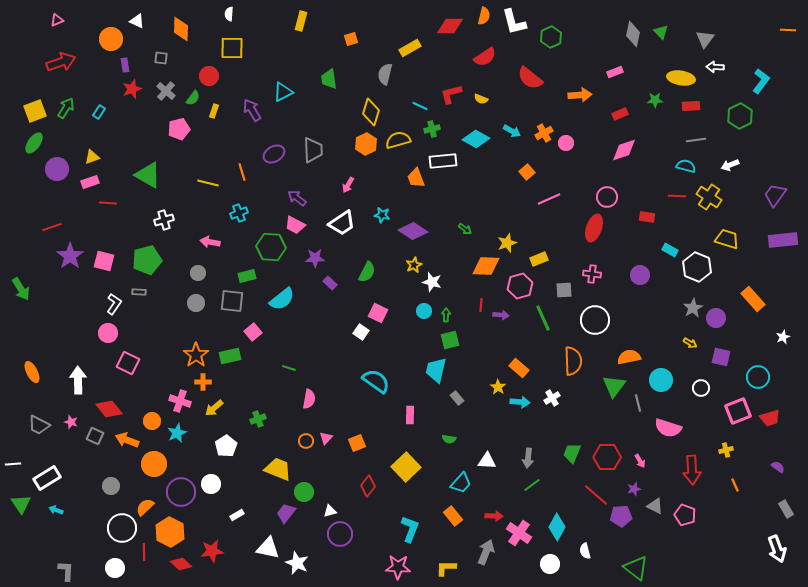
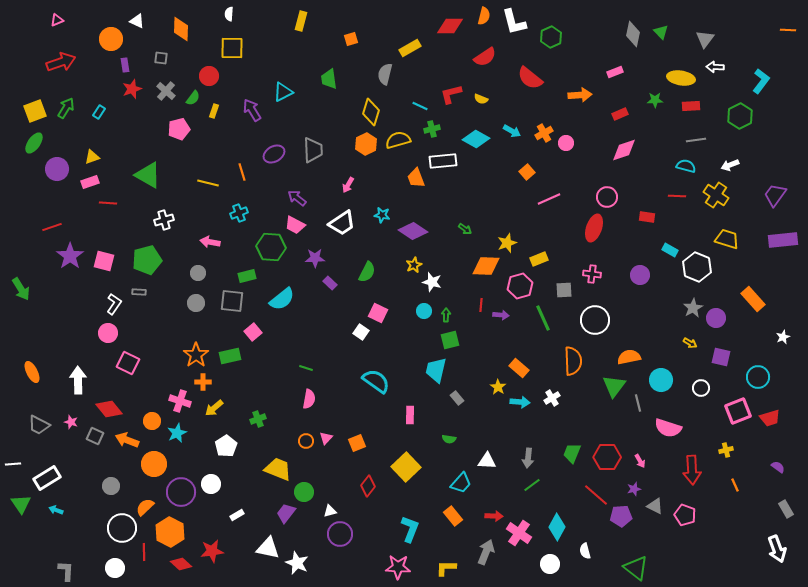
yellow cross at (709, 197): moved 7 px right, 2 px up
green line at (289, 368): moved 17 px right
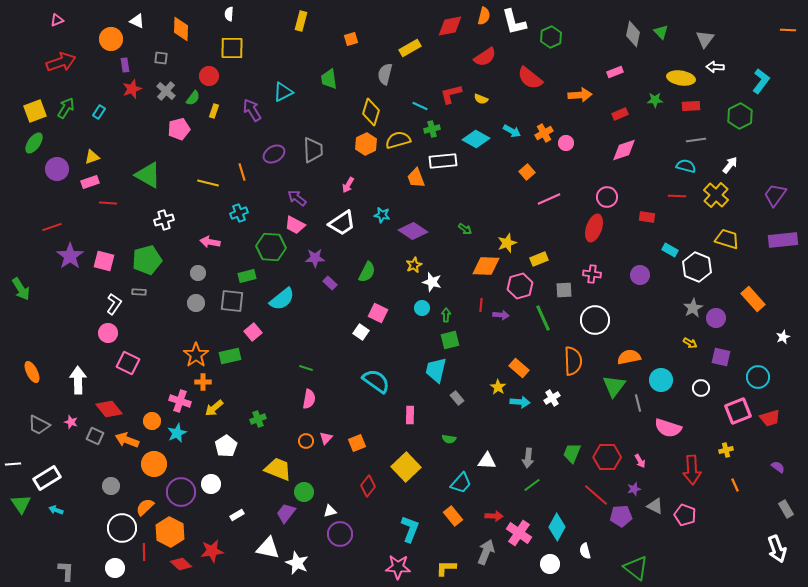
red diamond at (450, 26): rotated 12 degrees counterclockwise
white arrow at (730, 165): rotated 150 degrees clockwise
yellow cross at (716, 195): rotated 10 degrees clockwise
cyan circle at (424, 311): moved 2 px left, 3 px up
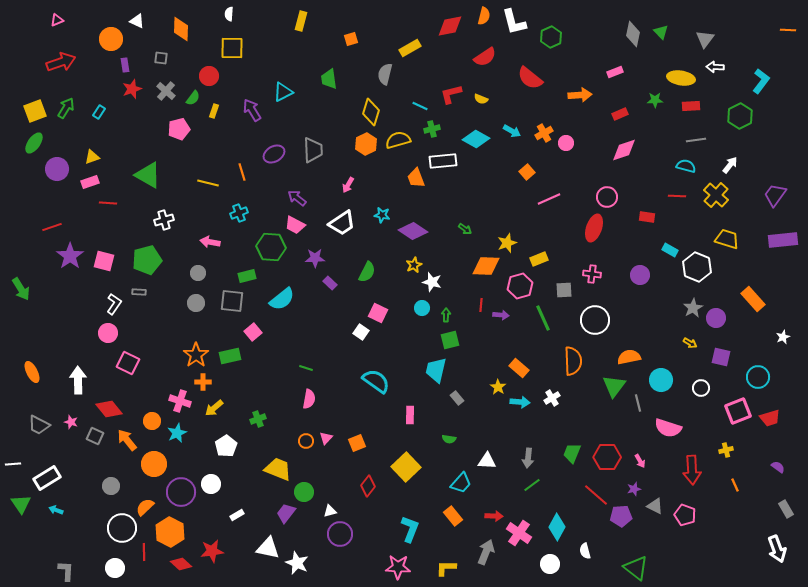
orange arrow at (127, 440): rotated 30 degrees clockwise
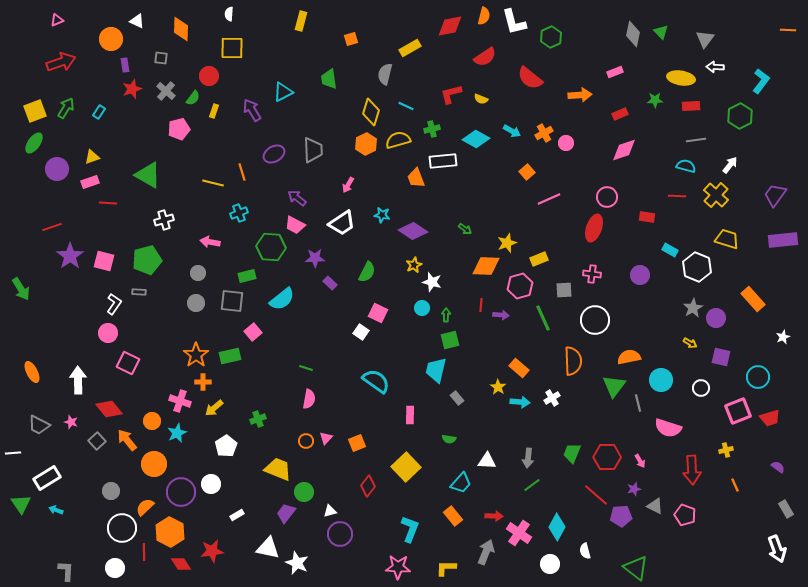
cyan line at (420, 106): moved 14 px left
yellow line at (208, 183): moved 5 px right
gray square at (95, 436): moved 2 px right, 5 px down; rotated 24 degrees clockwise
white line at (13, 464): moved 11 px up
gray circle at (111, 486): moved 5 px down
red diamond at (181, 564): rotated 15 degrees clockwise
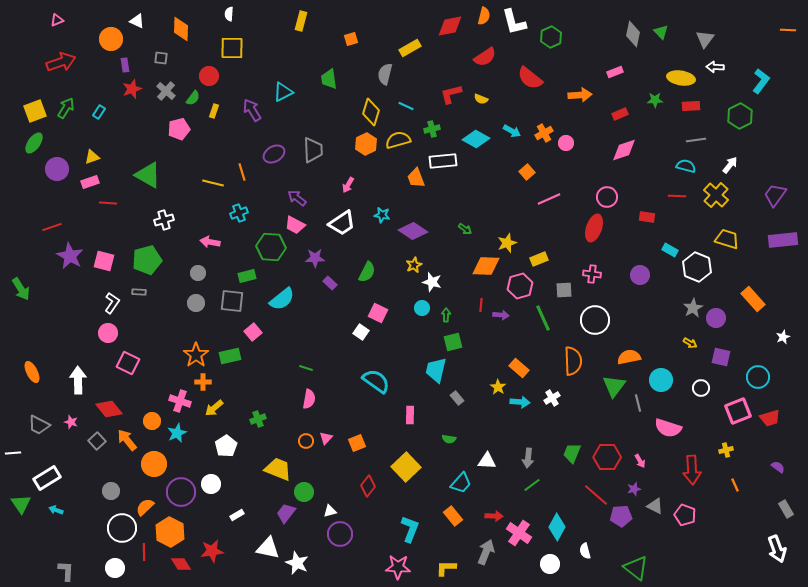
purple star at (70, 256): rotated 8 degrees counterclockwise
white L-shape at (114, 304): moved 2 px left, 1 px up
green square at (450, 340): moved 3 px right, 2 px down
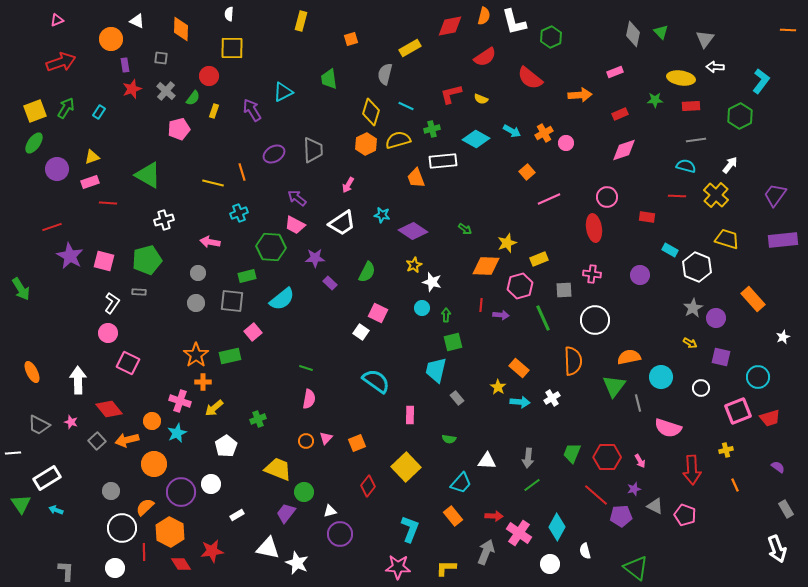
red ellipse at (594, 228): rotated 28 degrees counterclockwise
cyan circle at (661, 380): moved 3 px up
orange arrow at (127, 440): rotated 65 degrees counterclockwise
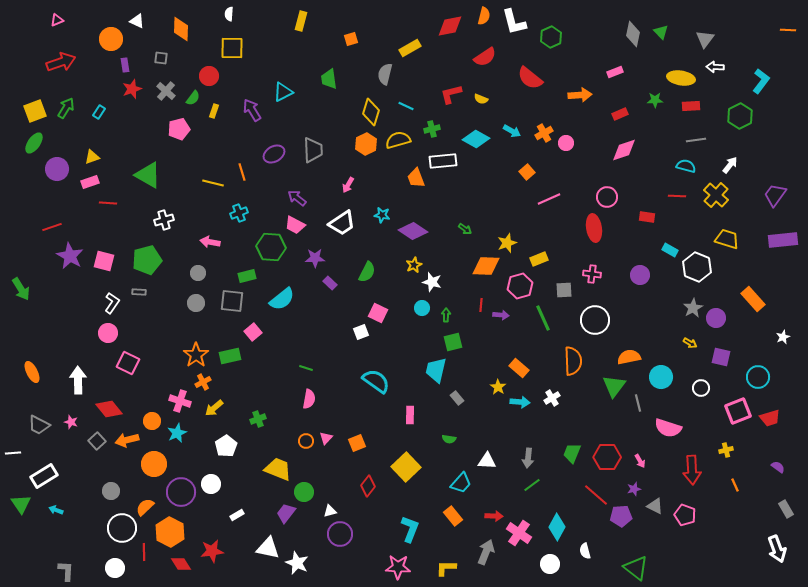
white square at (361, 332): rotated 35 degrees clockwise
orange cross at (203, 382): rotated 28 degrees counterclockwise
white rectangle at (47, 478): moved 3 px left, 2 px up
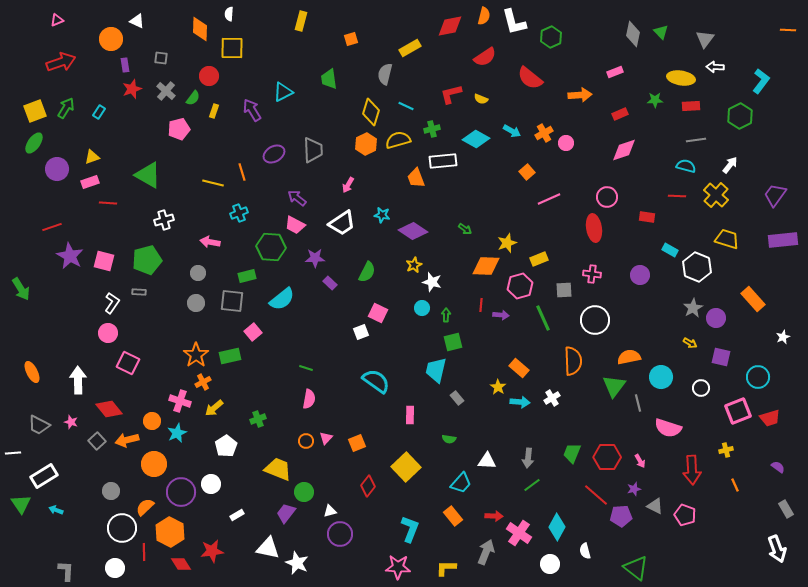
orange diamond at (181, 29): moved 19 px right
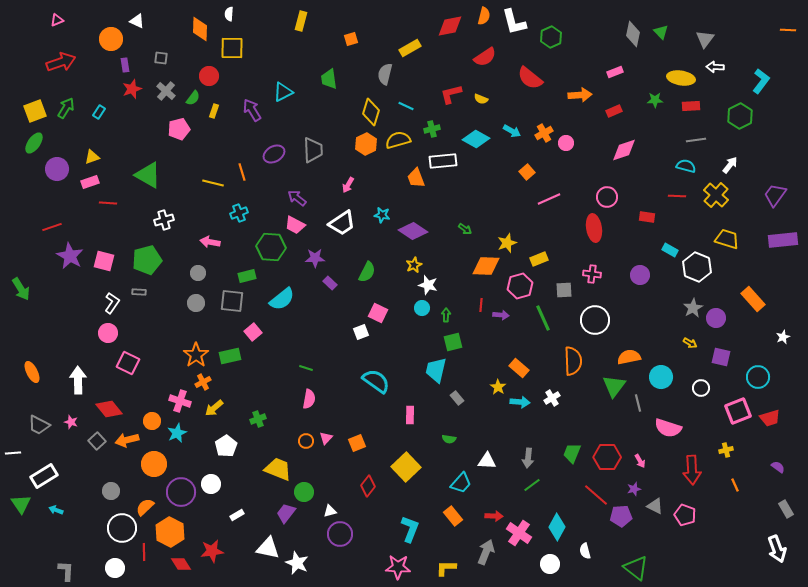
red rectangle at (620, 114): moved 6 px left, 3 px up
white star at (432, 282): moved 4 px left, 3 px down
